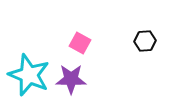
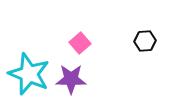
pink square: rotated 20 degrees clockwise
cyan star: moved 1 px up
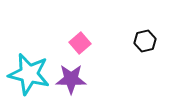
black hexagon: rotated 10 degrees counterclockwise
cyan star: rotated 9 degrees counterclockwise
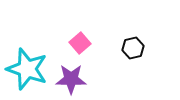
black hexagon: moved 12 px left, 7 px down
cyan star: moved 2 px left, 5 px up; rotated 6 degrees clockwise
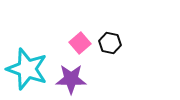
black hexagon: moved 23 px left, 5 px up; rotated 25 degrees clockwise
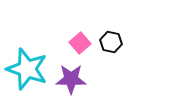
black hexagon: moved 1 px right, 1 px up
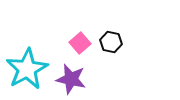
cyan star: rotated 24 degrees clockwise
purple star: rotated 12 degrees clockwise
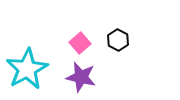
black hexagon: moved 7 px right, 2 px up; rotated 15 degrees clockwise
purple star: moved 10 px right, 2 px up
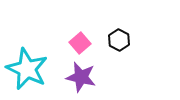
black hexagon: moved 1 px right
cyan star: rotated 18 degrees counterclockwise
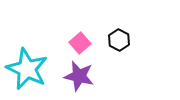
purple star: moved 2 px left, 1 px up
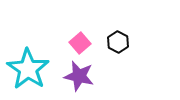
black hexagon: moved 1 px left, 2 px down
cyan star: moved 1 px right; rotated 9 degrees clockwise
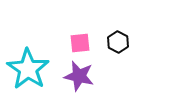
pink square: rotated 35 degrees clockwise
